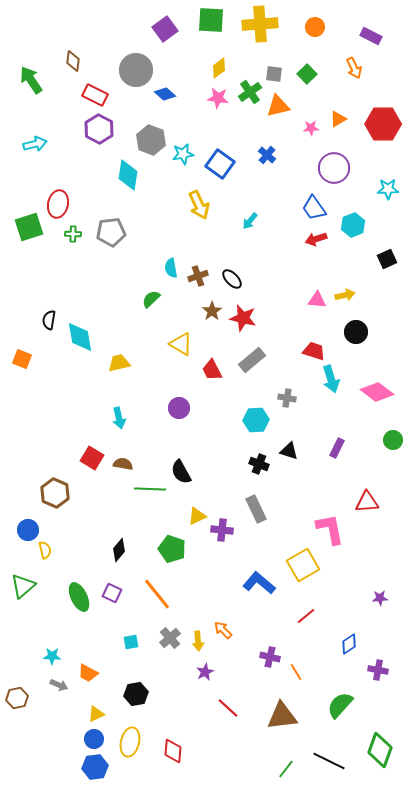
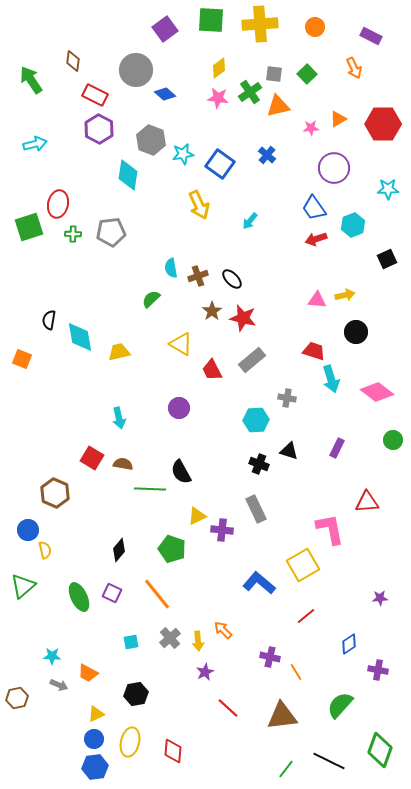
yellow trapezoid at (119, 363): moved 11 px up
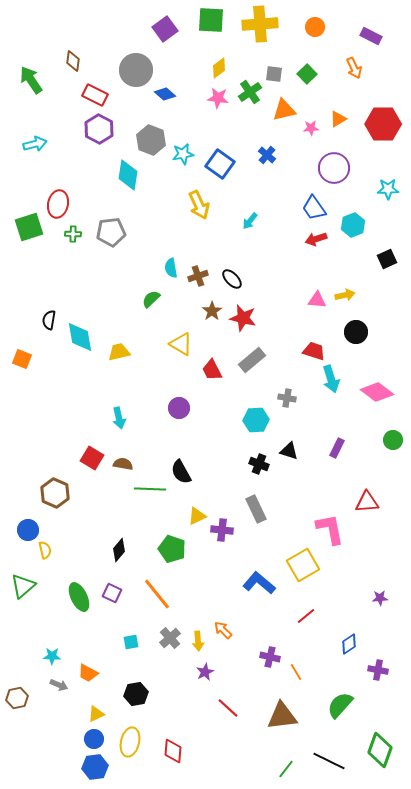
orange triangle at (278, 106): moved 6 px right, 4 px down
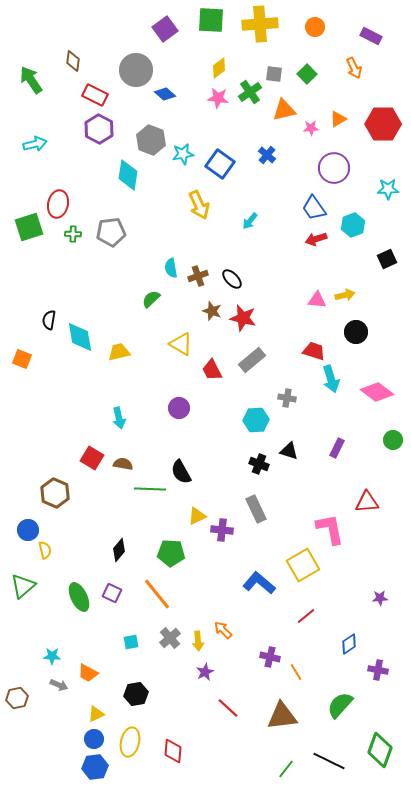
brown star at (212, 311): rotated 18 degrees counterclockwise
green pentagon at (172, 549): moved 1 px left, 4 px down; rotated 16 degrees counterclockwise
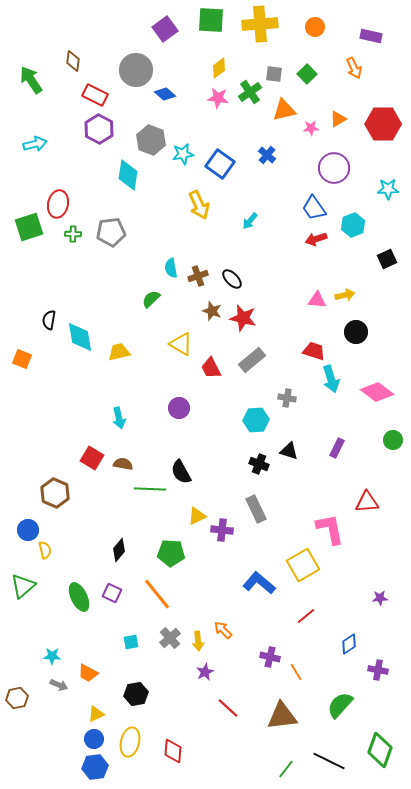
purple rectangle at (371, 36): rotated 15 degrees counterclockwise
red trapezoid at (212, 370): moved 1 px left, 2 px up
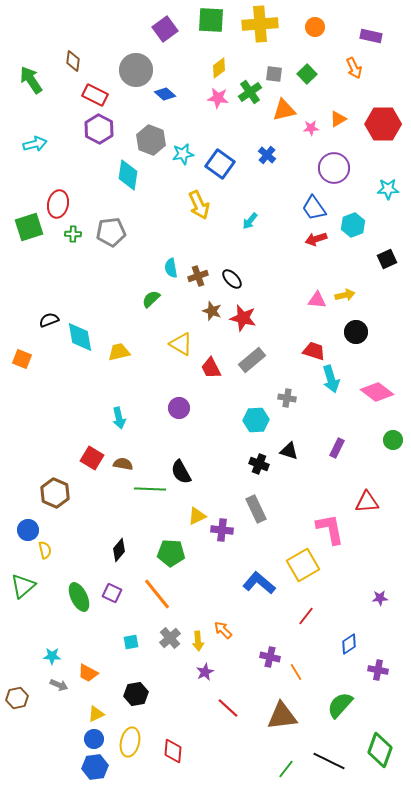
black semicircle at (49, 320): rotated 60 degrees clockwise
red line at (306, 616): rotated 12 degrees counterclockwise
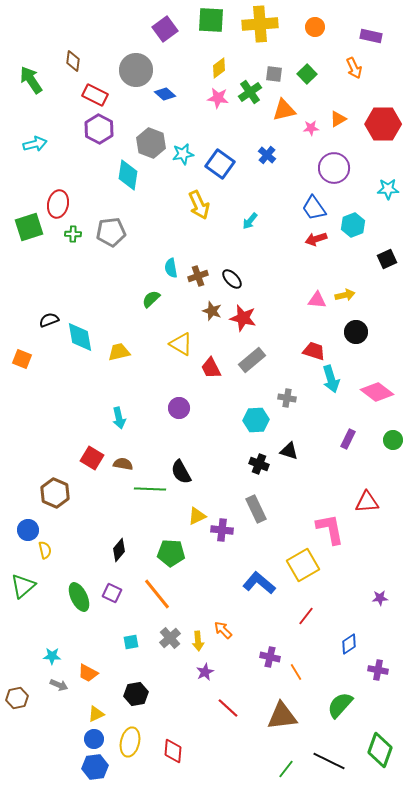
gray hexagon at (151, 140): moved 3 px down
purple rectangle at (337, 448): moved 11 px right, 9 px up
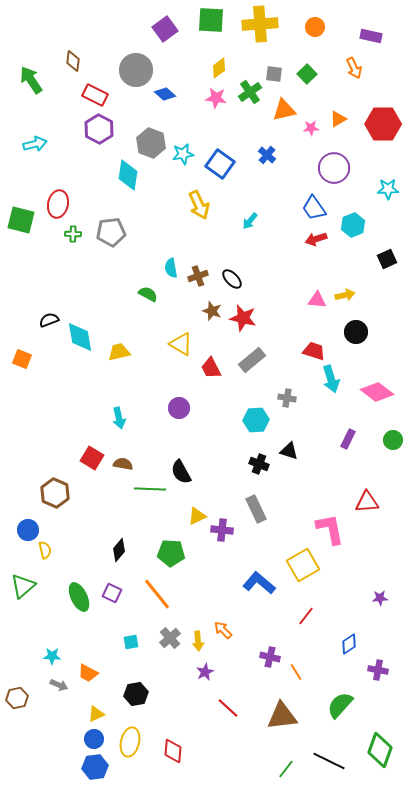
pink star at (218, 98): moved 2 px left
green square at (29, 227): moved 8 px left, 7 px up; rotated 32 degrees clockwise
green semicircle at (151, 299): moved 3 px left, 5 px up; rotated 72 degrees clockwise
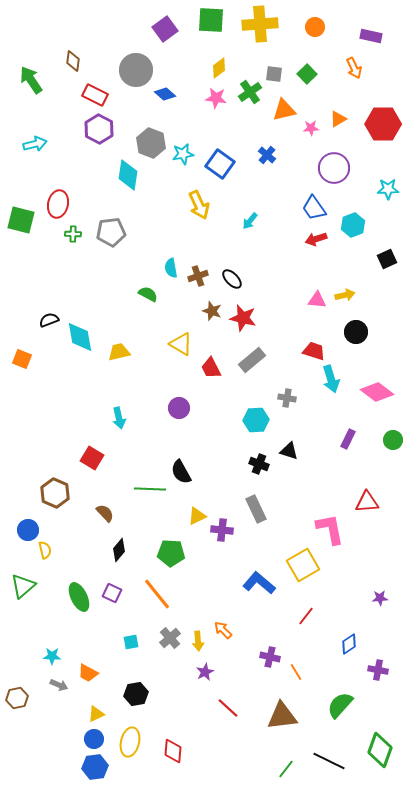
brown semicircle at (123, 464): moved 18 px left, 49 px down; rotated 36 degrees clockwise
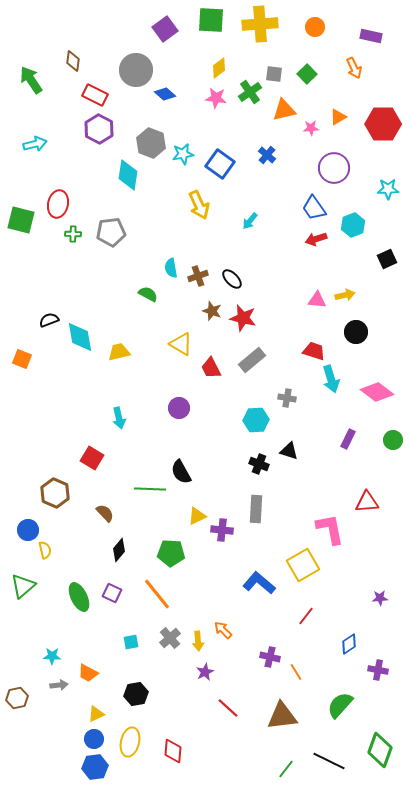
orange triangle at (338, 119): moved 2 px up
gray rectangle at (256, 509): rotated 28 degrees clockwise
gray arrow at (59, 685): rotated 30 degrees counterclockwise
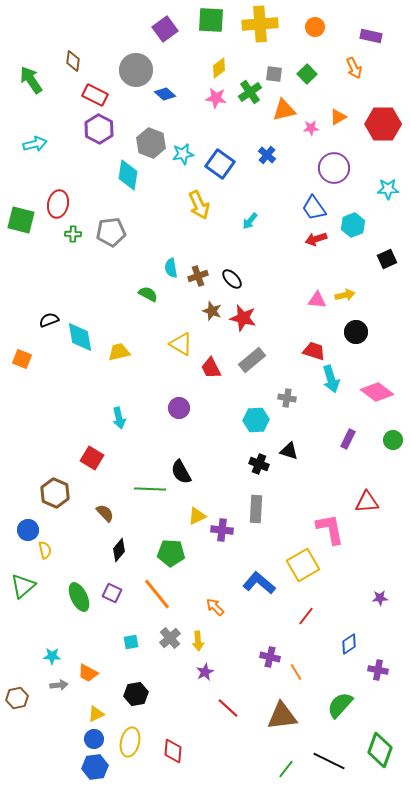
orange arrow at (223, 630): moved 8 px left, 23 px up
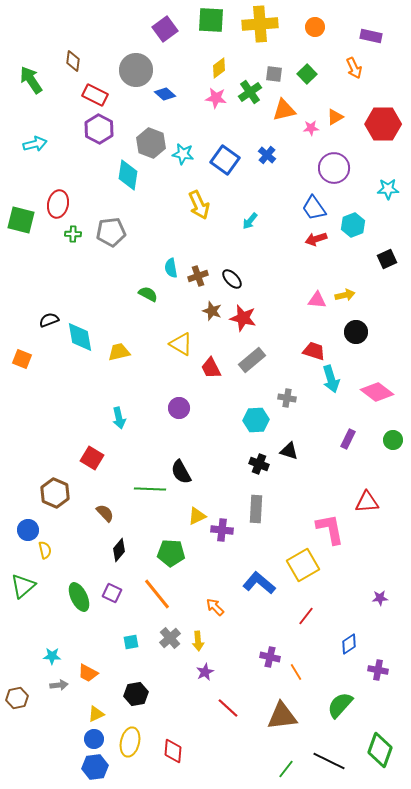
orange triangle at (338, 117): moved 3 px left
cyan star at (183, 154): rotated 20 degrees clockwise
blue square at (220, 164): moved 5 px right, 4 px up
